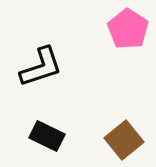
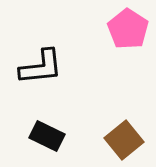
black L-shape: rotated 12 degrees clockwise
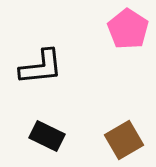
brown square: rotated 9 degrees clockwise
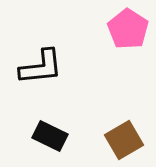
black rectangle: moved 3 px right
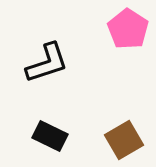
black L-shape: moved 6 px right, 4 px up; rotated 12 degrees counterclockwise
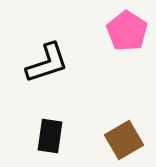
pink pentagon: moved 1 px left, 2 px down
black rectangle: rotated 72 degrees clockwise
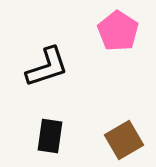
pink pentagon: moved 9 px left
black L-shape: moved 4 px down
